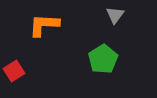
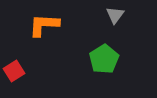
green pentagon: moved 1 px right
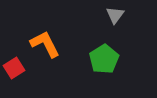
orange L-shape: moved 1 px right, 19 px down; rotated 60 degrees clockwise
red square: moved 3 px up
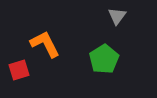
gray triangle: moved 2 px right, 1 px down
red square: moved 5 px right, 2 px down; rotated 15 degrees clockwise
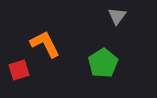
green pentagon: moved 1 px left, 4 px down
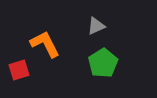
gray triangle: moved 21 px left, 10 px down; rotated 30 degrees clockwise
